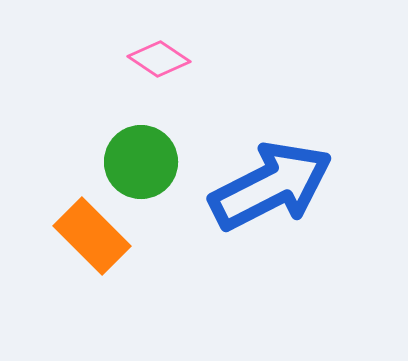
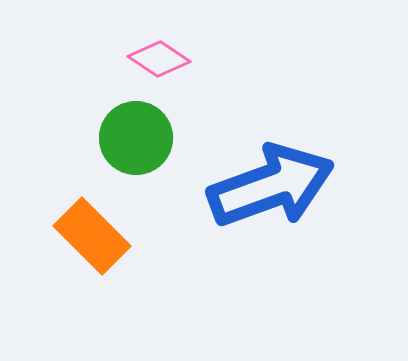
green circle: moved 5 px left, 24 px up
blue arrow: rotated 7 degrees clockwise
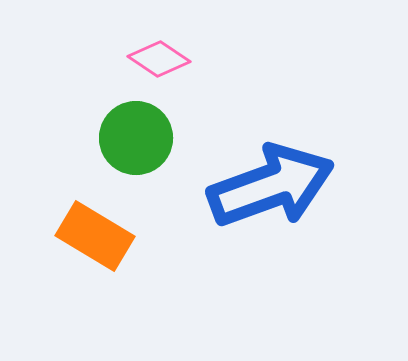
orange rectangle: moved 3 px right; rotated 14 degrees counterclockwise
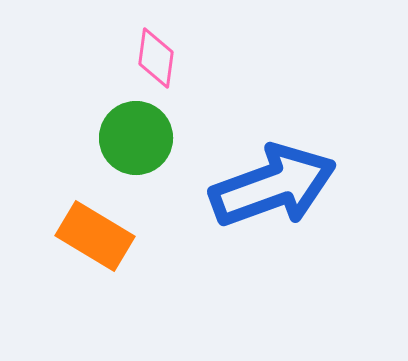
pink diamond: moved 3 px left, 1 px up; rotated 64 degrees clockwise
blue arrow: moved 2 px right
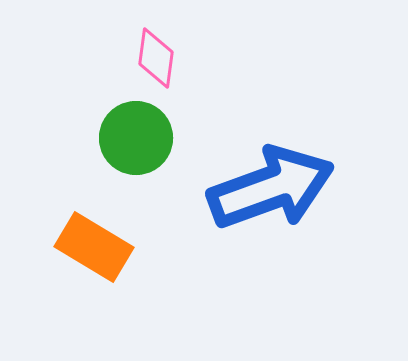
blue arrow: moved 2 px left, 2 px down
orange rectangle: moved 1 px left, 11 px down
